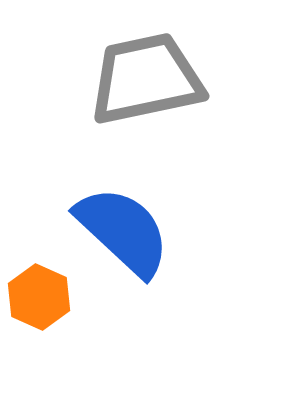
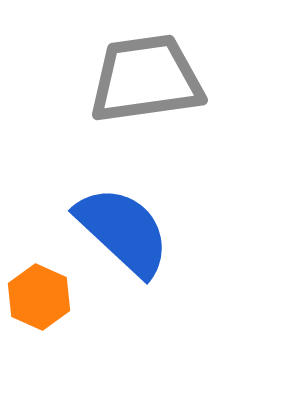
gray trapezoid: rotated 4 degrees clockwise
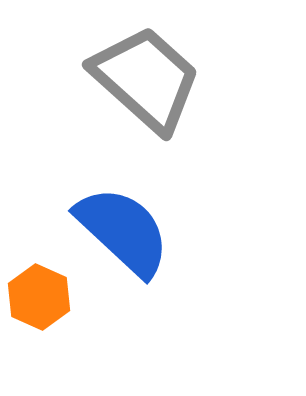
gray trapezoid: rotated 50 degrees clockwise
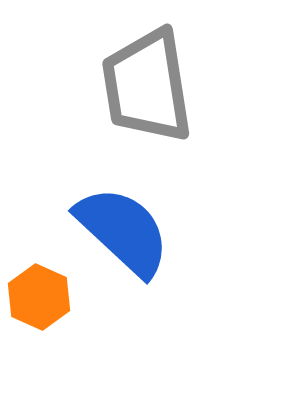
gray trapezoid: moved 1 px right, 7 px down; rotated 141 degrees counterclockwise
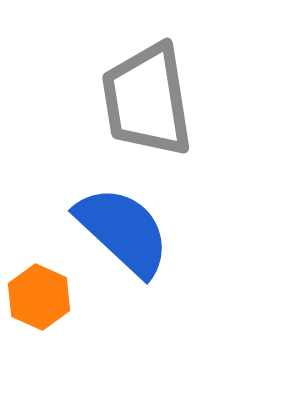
gray trapezoid: moved 14 px down
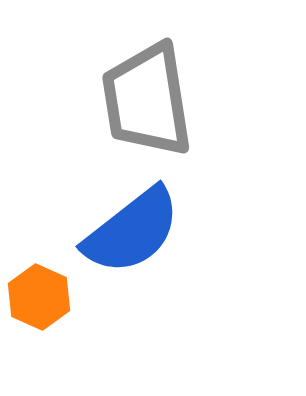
blue semicircle: moved 9 px right; rotated 99 degrees clockwise
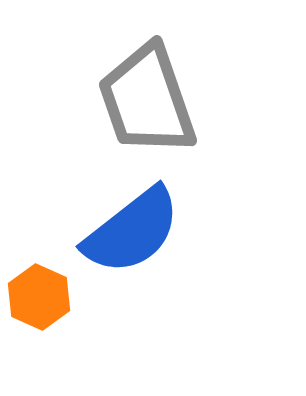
gray trapezoid: rotated 10 degrees counterclockwise
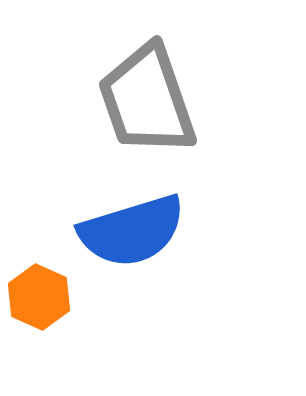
blue semicircle: rotated 21 degrees clockwise
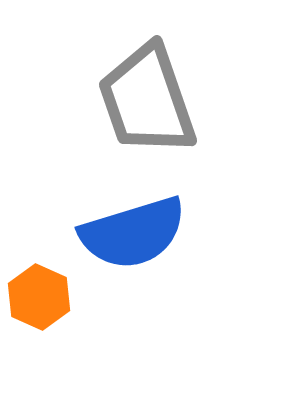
blue semicircle: moved 1 px right, 2 px down
